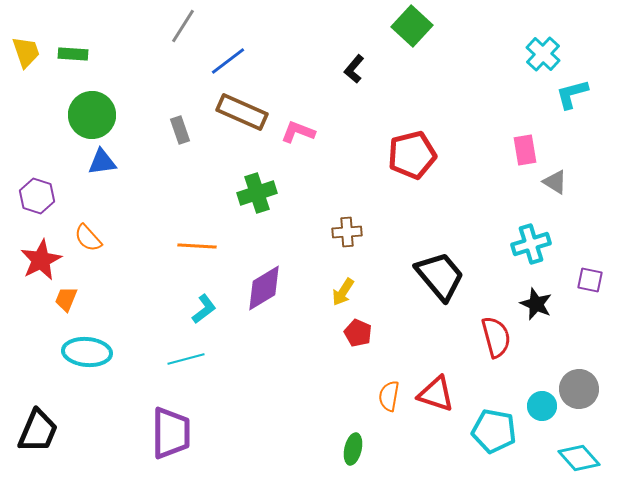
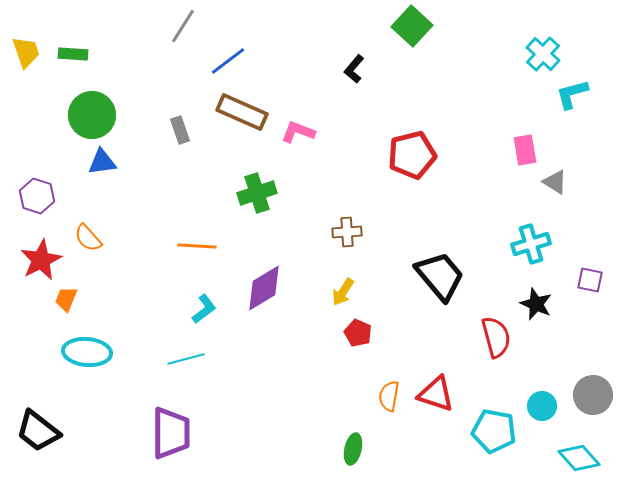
gray circle at (579, 389): moved 14 px right, 6 px down
black trapezoid at (38, 431): rotated 105 degrees clockwise
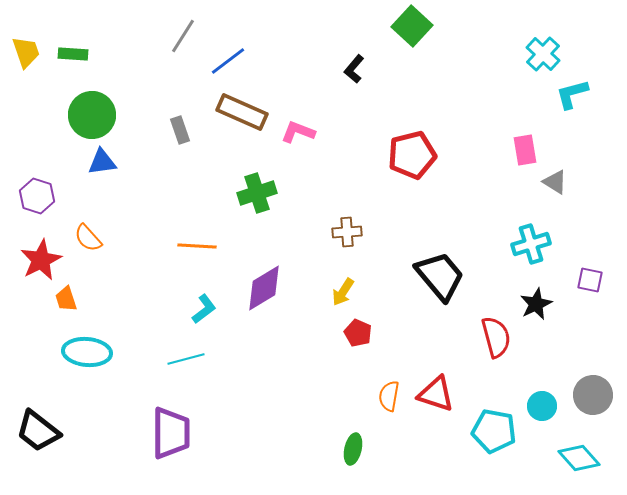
gray line at (183, 26): moved 10 px down
orange trapezoid at (66, 299): rotated 40 degrees counterclockwise
black star at (536, 304): rotated 24 degrees clockwise
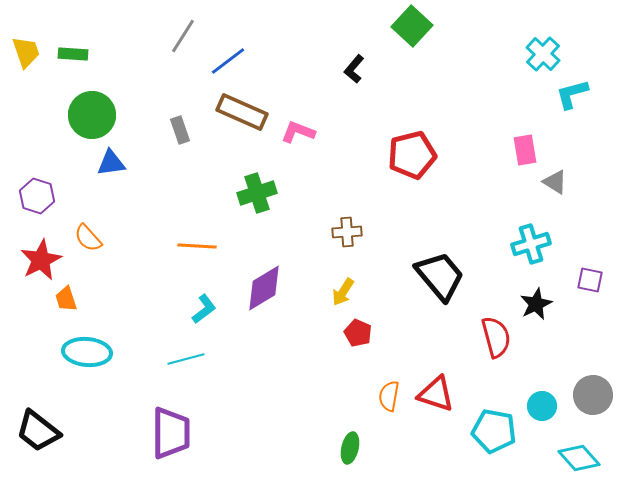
blue triangle at (102, 162): moved 9 px right, 1 px down
green ellipse at (353, 449): moved 3 px left, 1 px up
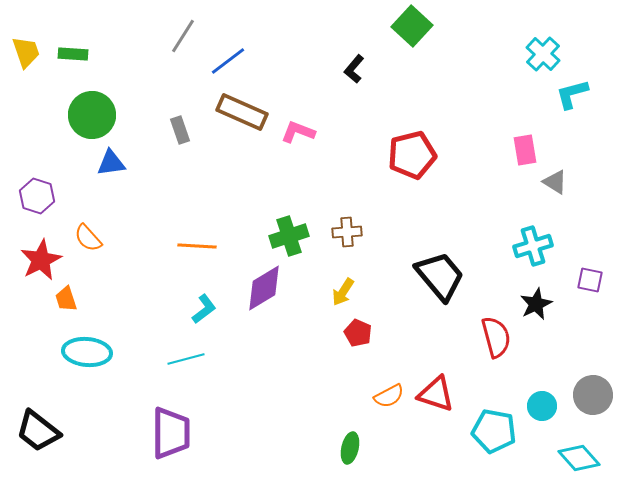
green cross at (257, 193): moved 32 px right, 43 px down
cyan cross at (531, 244): moved 2 px right, 2 px down
orange semicircle at (389, 396): rotated 128 degrees counterclockwise
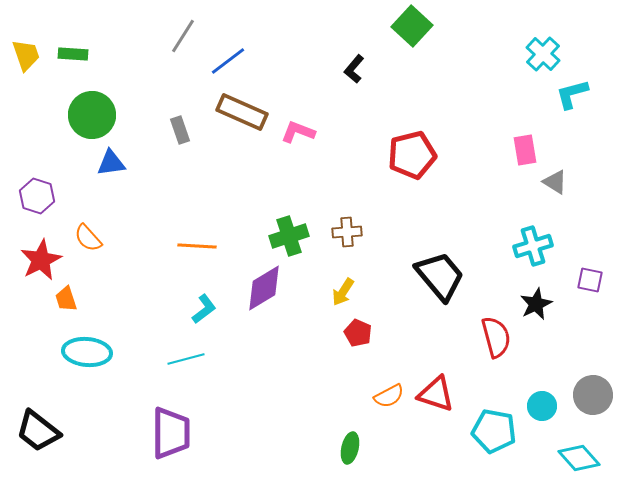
yellow trapezoid at (26, 52): moved 3 px down
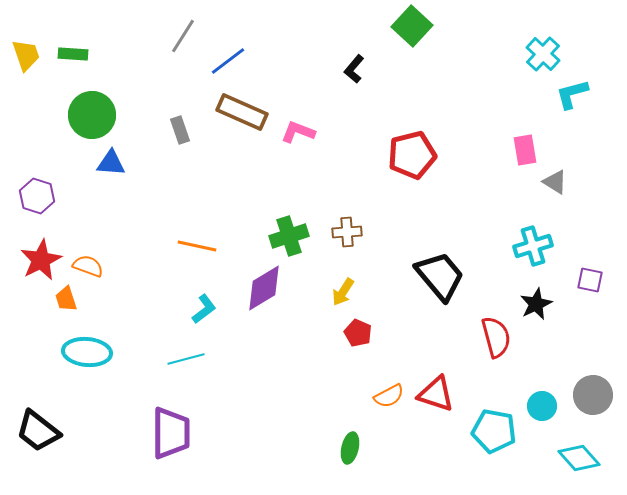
blue triangle at (111, 163): rotated 12 degrees clockwise
orange semicircle at (88, 238): moved 28 px down; rotated 152 degrees clockwise
orange line at (197, 246): rotated 9 degrees clockwise
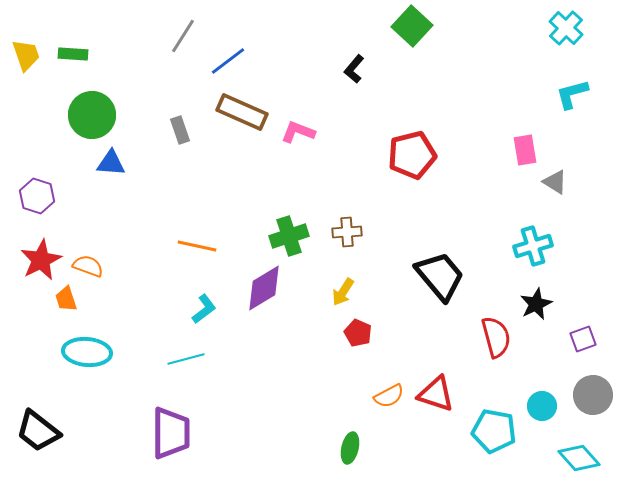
cyan cross at (543, 54): moved 23 px right, 26 px up
purple square at (590, 280): moved 7 px left, 59 px down; rotated 32 degrees counterclockwise
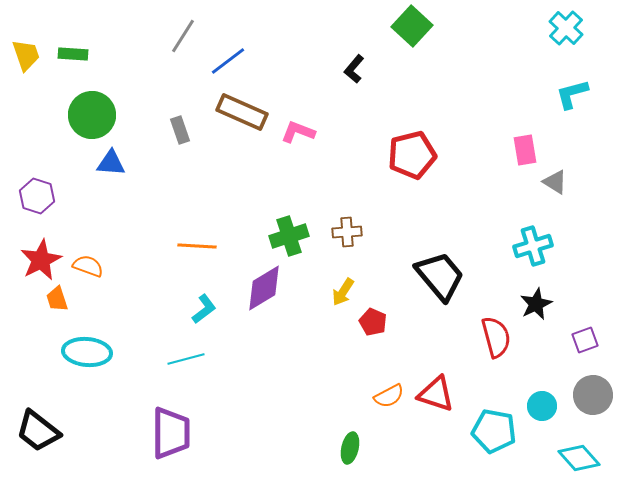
orange line at (197, 246): rotated 9 degrees counterclockwise
orange trapezoid at (66, 299): moved 9 px left
red pentagon at (358, 333): moved 15 px right, 11 px up
purple square at (583, 339): moved 2 px right, 1 px down
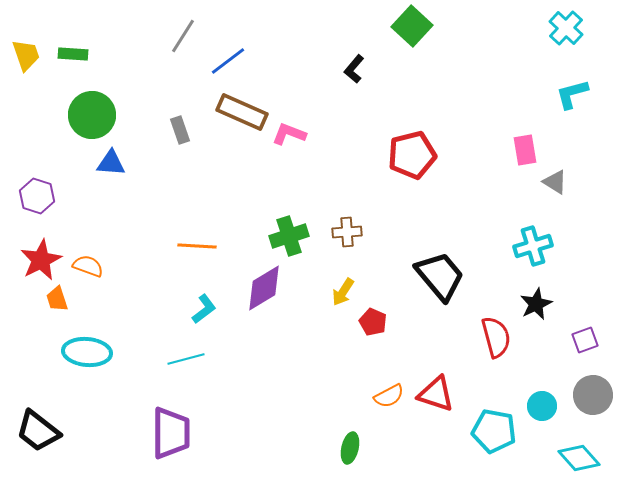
pink L-shape at (298, 132): moved 9 px left, 2 px down
